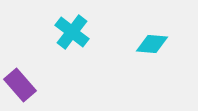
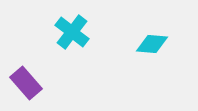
purple rectangle: moved 6 px right, 2 px up
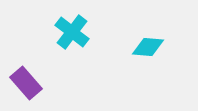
cyan diamond: moved 4 px left, 3 px down
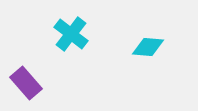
cyan cross: moved 1 px left, 2 px down
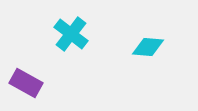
purple rectangle: rotated 20 degrees counterclockwise
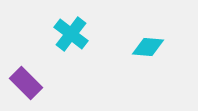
purple rectangle: rotated 16 degrees clockwise
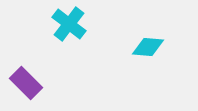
cyan cross: moved 2 px left, 10 px up
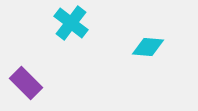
cyan cross: moved 2 px right, 1 px up
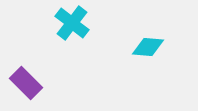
cyan cross: moved 1 px right
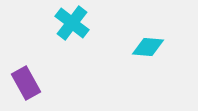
purple rectangle: rotated 16 degrees clockwise
